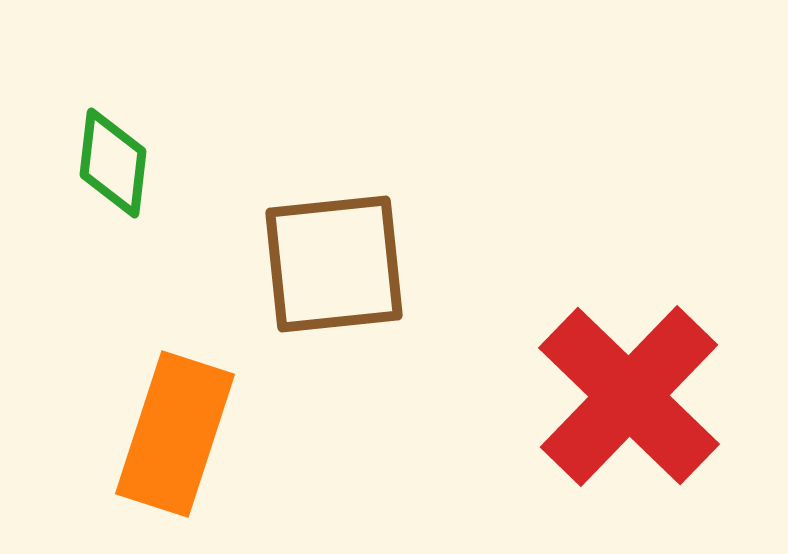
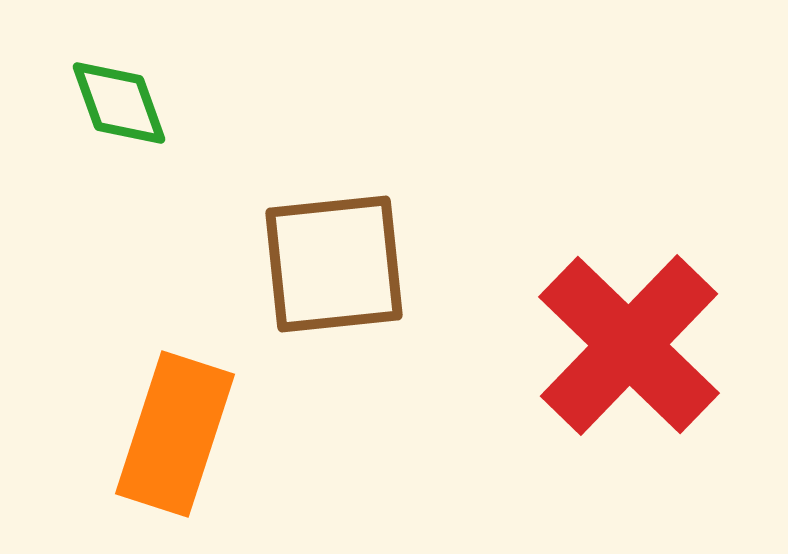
green diamond: moved 6 px right, 60 px up; rotated 26 degrees counterclockwise
red cross: moved 51 px up
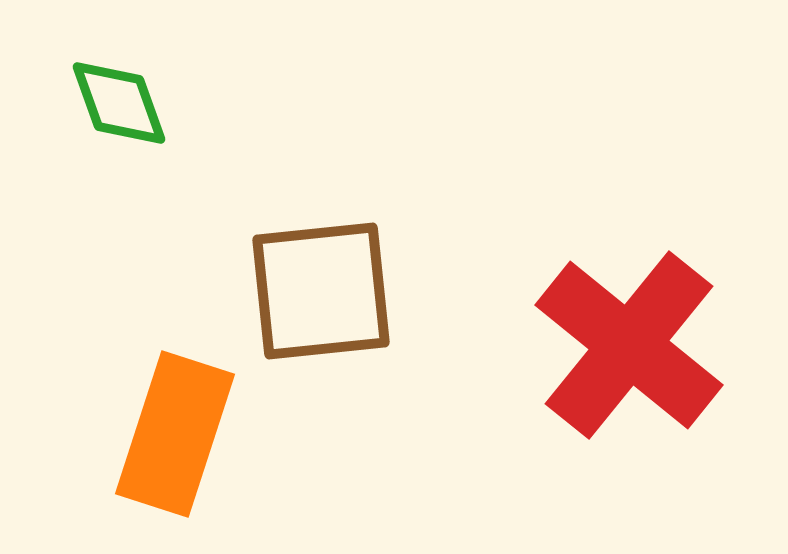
brown square: moved 13 px left, 27 px down
red cross: rotated 5 degrees counterclockwise
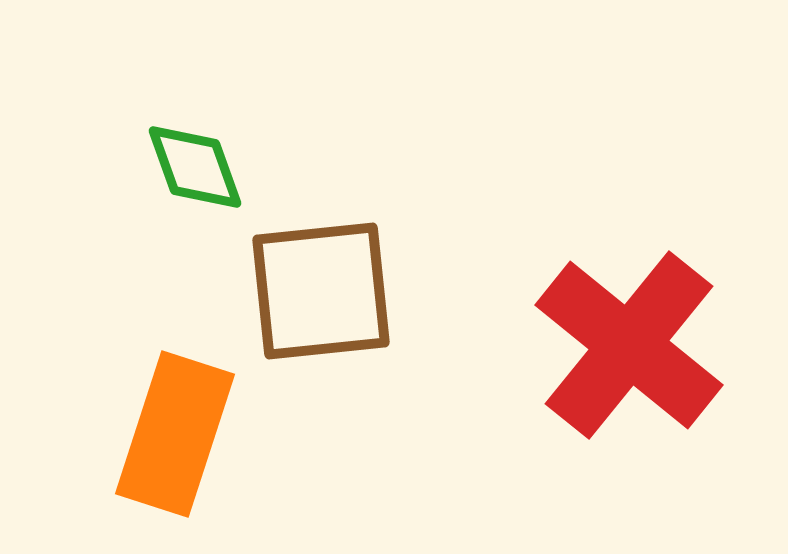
green diamond: moved 76 px right, 64 px down
